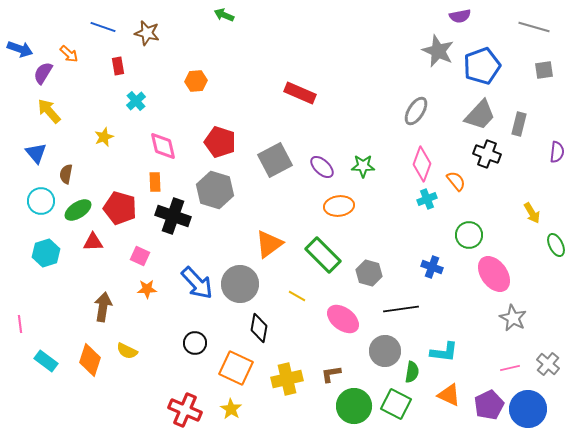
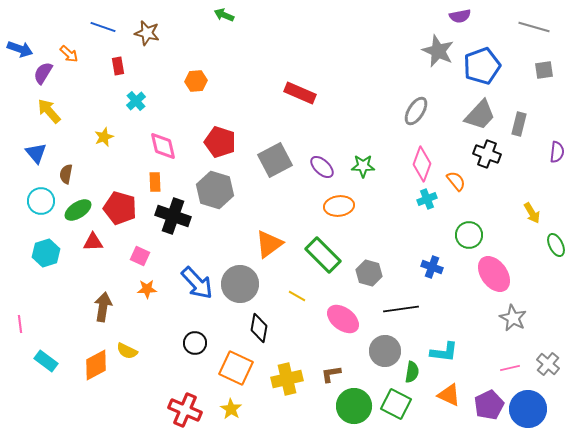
orange diamond at (90, 360): moved 6 px right, 5 px down; rotated 44 degrees clockwise
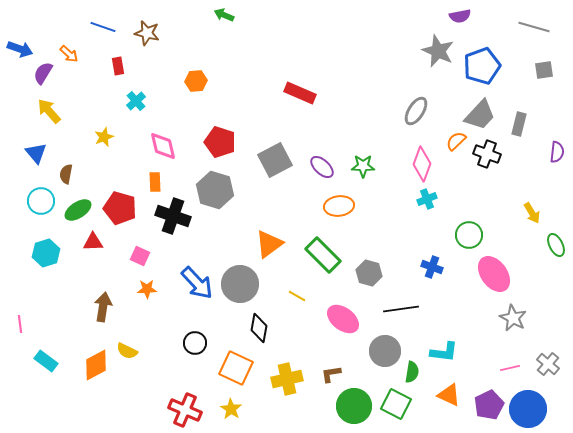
orange semicircle at (456, 181): moved 40 px up; rotated 95 degrees counterclockwise
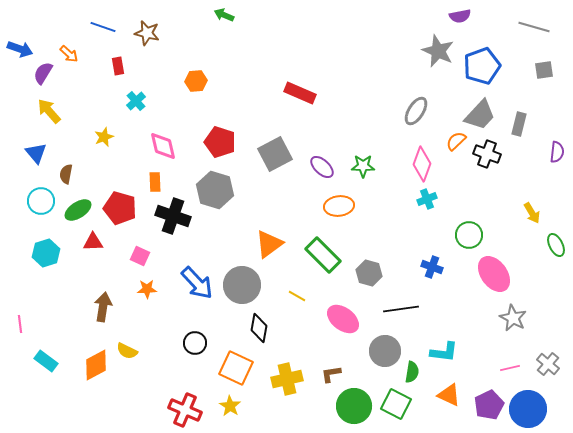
gray square at (275, 160): moved 6 px up
gray circle at (240, 284): moved 2 px right, 1 px down
yellow star at (231, 409): moved 1 px left, 3 px up
